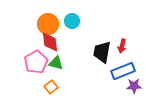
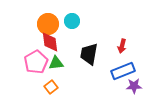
black trapezoid: moved 13 px left, 2 px down
green triangle: rotated 21 degrees counterclockwise
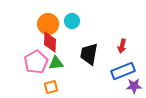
red diamond: rotated 10 degrees clockwise
orange square: rotated 24 degrees clockwise
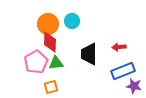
red arrow: moved 3 px left, 1 px down; rotated 72 degrees clockwise
black trapezoid: rotated 10 degrees counterclockwise
purple star: rotated 14 degrees clockwise
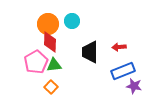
black trapezoid: moved 1 px right, 2 px up
green triangle: moved 2 px left, 2 px down
orange square: rotated 32 degrees counterclockwise
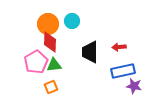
blue rectangle: rotated 10 degrees clockwise
orange square: rotated 24 degrees clockwise
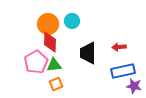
black trapezoid: moved 2 px left, 1 px down
orange square: moved 5 px right, 3 px up
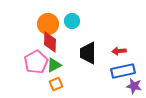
red arrow: moved 4 px down
green triangle: rotated 21 degrees counterclockwise
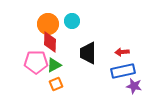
red arrow: moved 3 px right, 1 px down
pink pentagon: rotated 30 degrees clockwise
